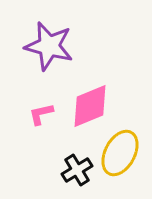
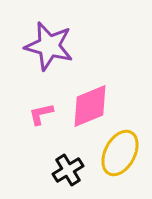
black cross: moved 9 px left
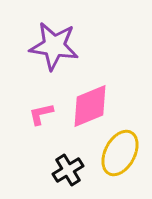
purple star: moved 5 px right; rotated 6 degrees counterclockwise
